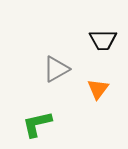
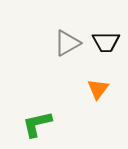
black trapezoid: moved 3 px right, 2 px down
gray triangle: moved 11 px right, 26 px up
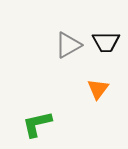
gray triangle: moved 1 px right, 2 px down
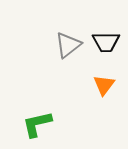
gray triangle: rotated 8 degrees counterclockwise
orange triangle: moved 6 px right, 4 px up
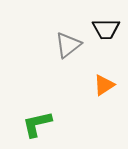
black trapezoid: moved 13 px up
orange triangle: rotated 20 degrees clockwise
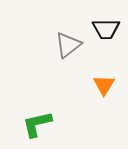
orange triangle: rotated 25 degrees counterclockwise
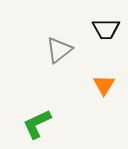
gray triangle: moved 9 px left, 5 px down
green L-shape: rotated 12 degrees counterclockwise
